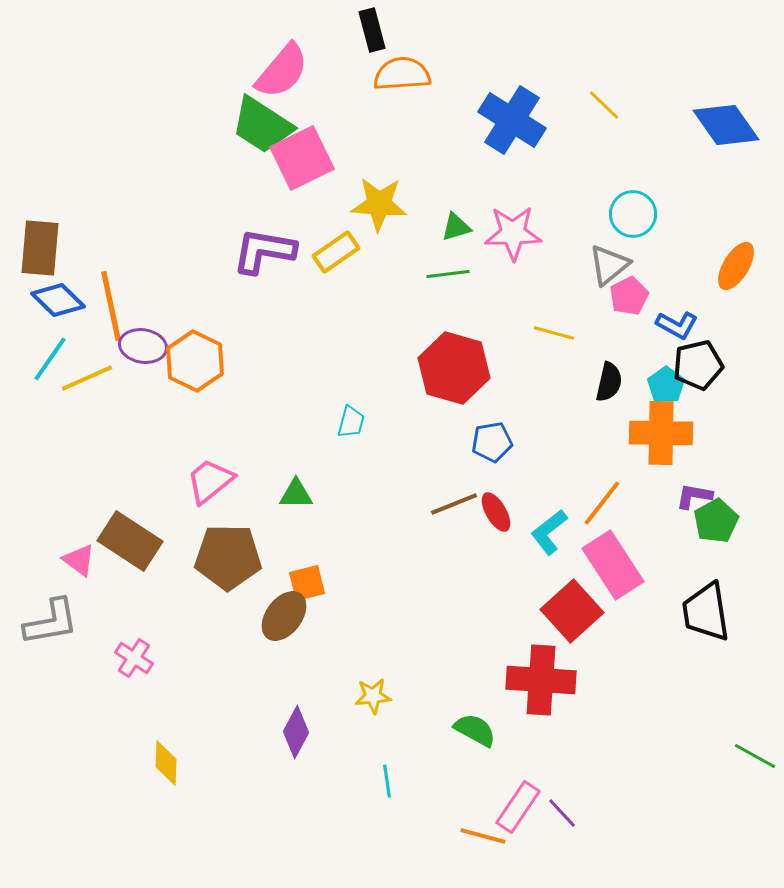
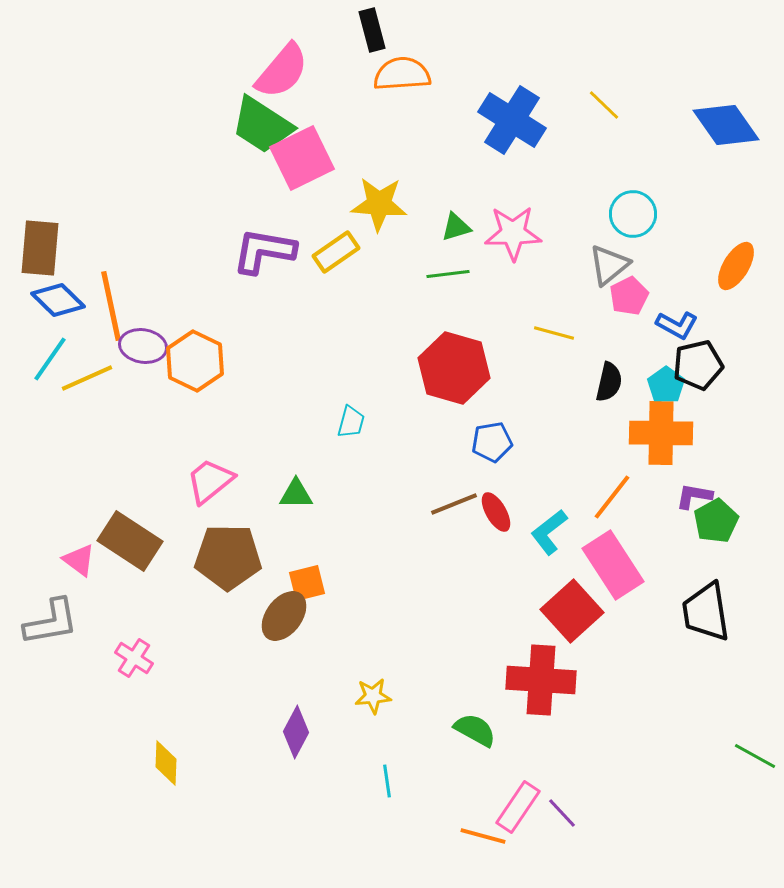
orange line at (602, 503): moved 10 px right, 6 px up
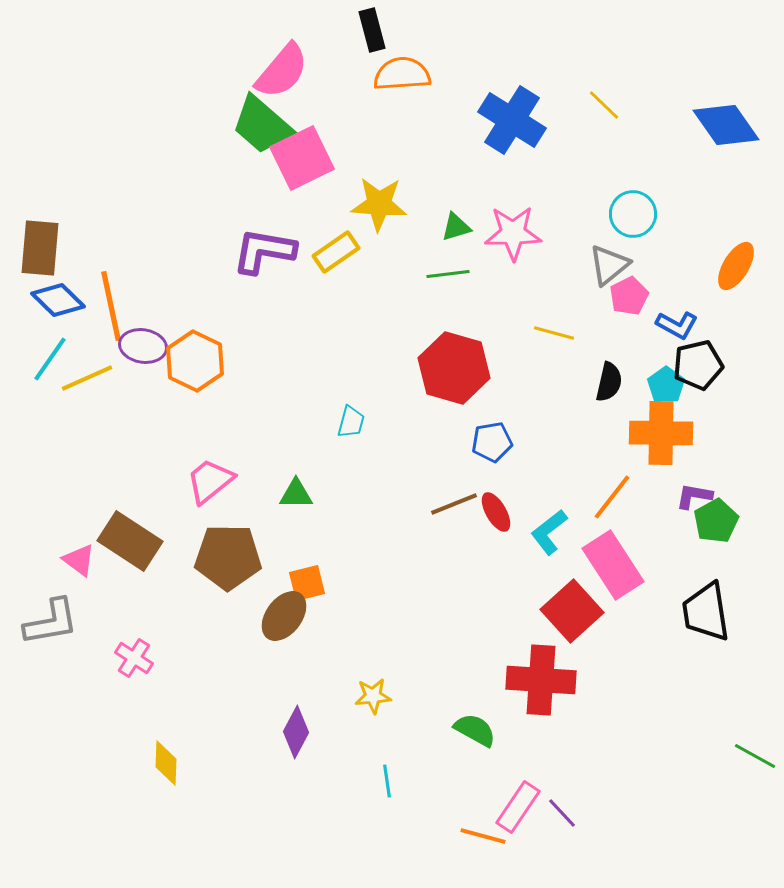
green trapezoid at (262, 125): rotated 8 degrees clockwise
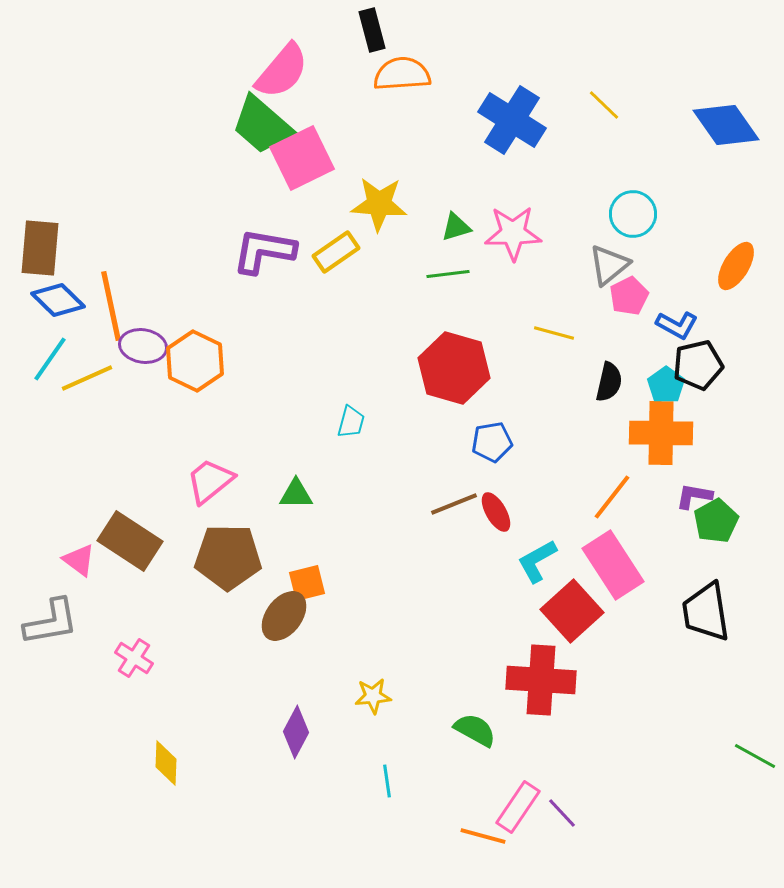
cyan L-shape at (549, 532): moved 12 px left, 29 px down; rotated 9 degrees clockwise
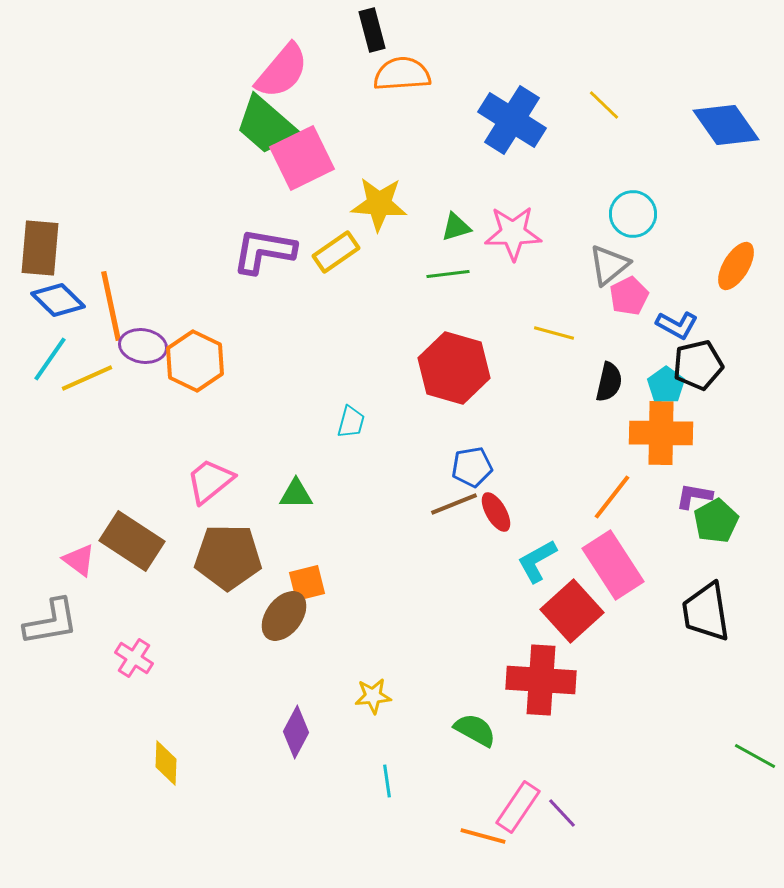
green trapezoid at (262, 125): moved 4 px right
blue pentagon at (492, 442): moved 20 px left, 25 px down
brown rectangle at (130, 541): moved 2 px right
